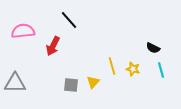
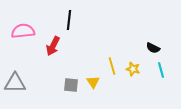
black line: rotated 48 degrees clockwise
yellow triangle: rotated 16 degrees counterclockwise
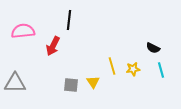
yellow star: rotated 24 degrees counterclockwise
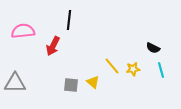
yellow line: rotated 24 degrees counterclockwise
yellow triangle: rotated 16 degrees counterclockwise
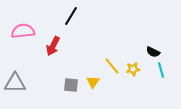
black line: moved 2 px right, 4 px up; rotated 24 degrees clockwise
black semicircle: moved 4 px down
yellow triangle: rotated 24 degrees clockwise
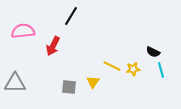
yellow line: rotated 24 degrees counterclockwise
gray square: moved 2 px left, 2 px down
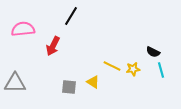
pink semicircle: moved 2 px up
yellow triangle: rotated 32 degrees counterclockwise
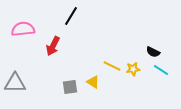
cyan line: rotated 42 degrees counterclockwise
gray square: moved 1 px right; rotated 14 degrees counterclockwise
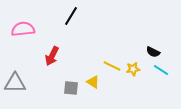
red arrow: moved 1 px left, 10 px down
gray square: moved 1 px right, 1 px down; rotated 14 degrees clockwise
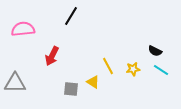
black semicircle: moved 2 px right, 1 px up
yellow line: moved 4 px left; rotated 36 degrees clockwise
gray square: moved 1 px down
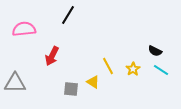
black line: moved 3 px left, 1 px up
pink semicircle: moved 1 px right
yellow star: rotated 24 degrees counterclockwise
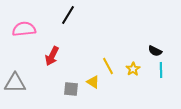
cyan line: rotated 56 degrees clockwise
